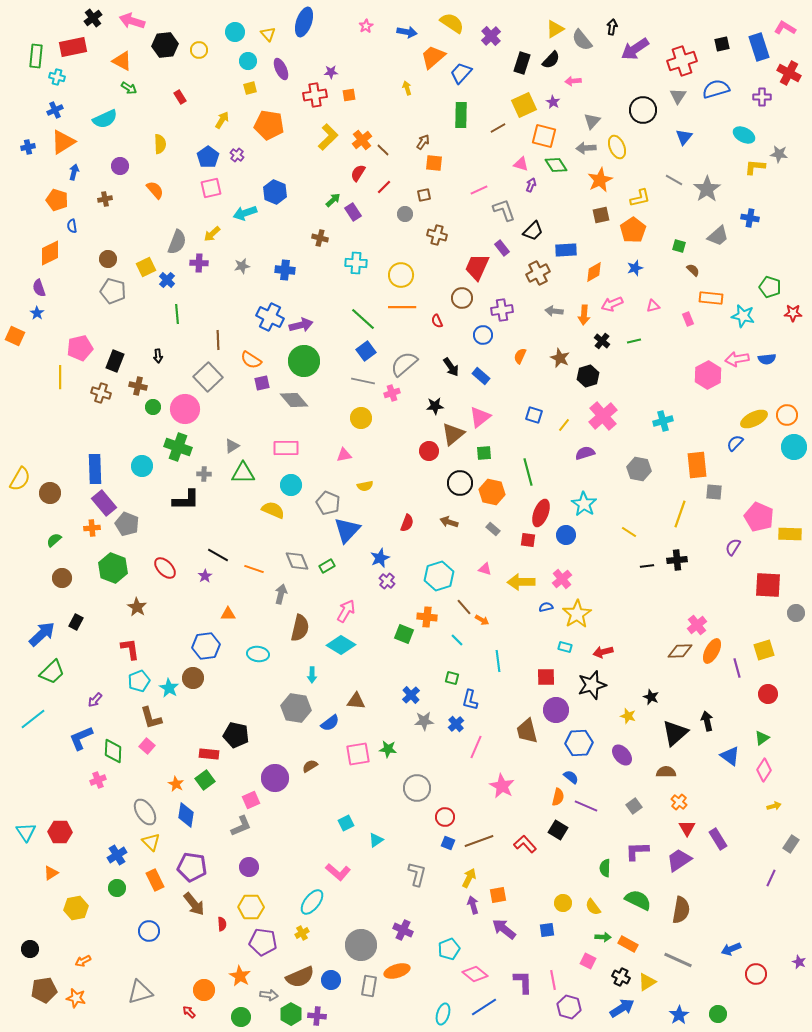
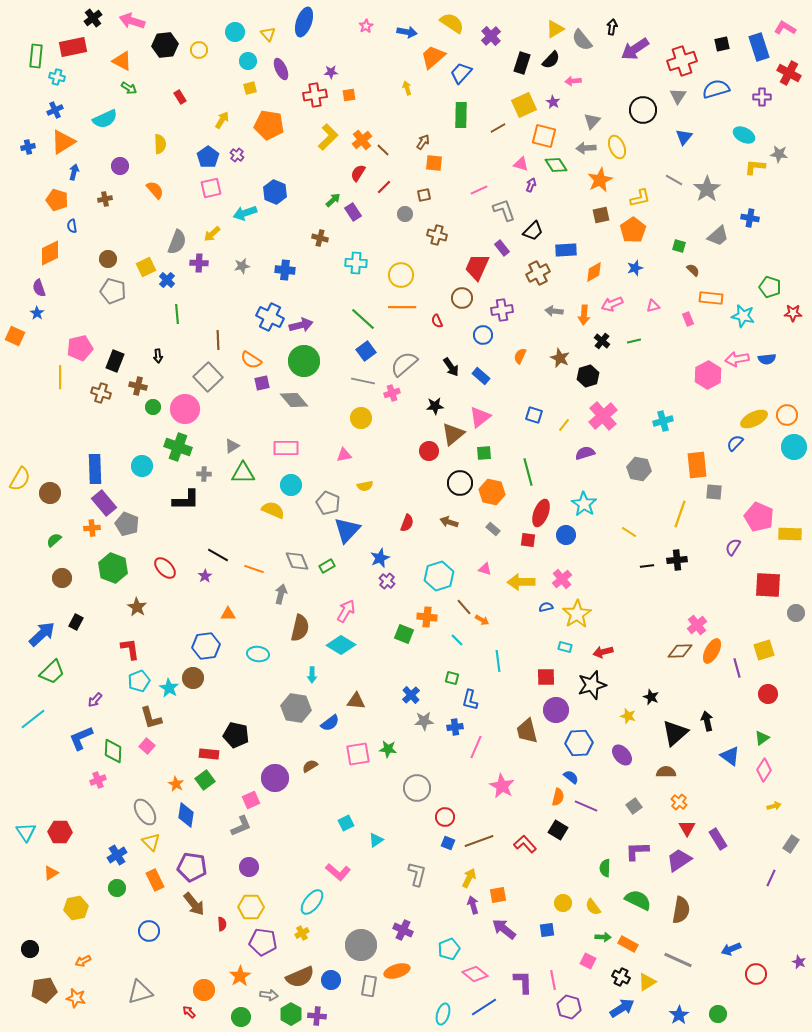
blue cross at (456, 724): moved 1 px left, 3 px down; rotated 35 degrees clockwise
orange star at (240, 976): rotated 10 degrees clockwise
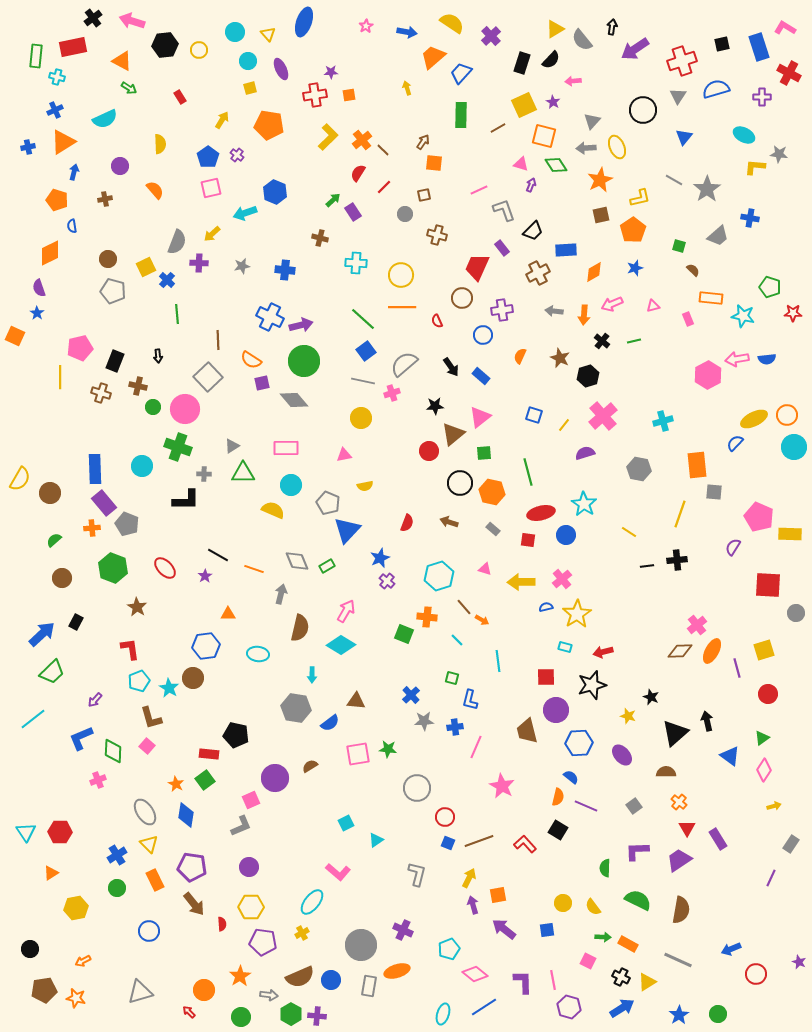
red ellipse at (541, 513): rotated 56 degrees clockwise
yellow triangle at (151, 842): moved 2 px left, 2 px down
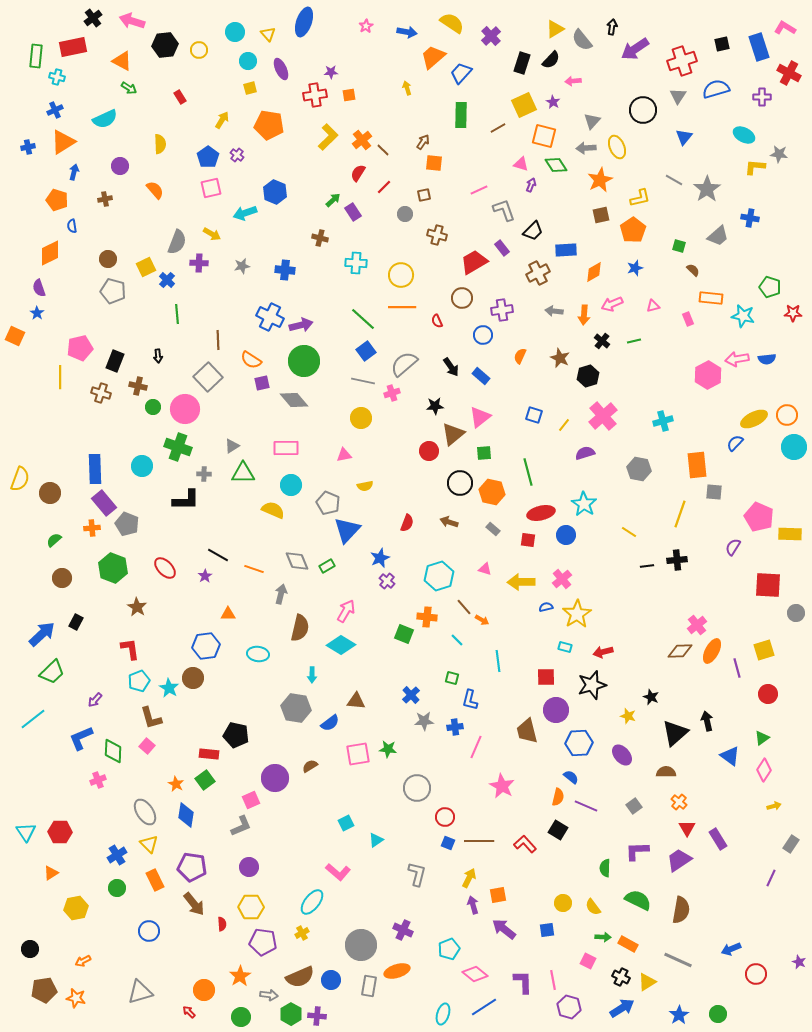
yellow arrow at (212, 234): rotated 108 degrees counterclockwise
red trapezoid at (477, 267): moved 3 px left, 5 px up; rotated 36 degrees clockwise
yellow semicircle at (20, 479): rotated 10 degrees counterclockwise
brown line at (479, 841): rotated 20 degrees clockwise
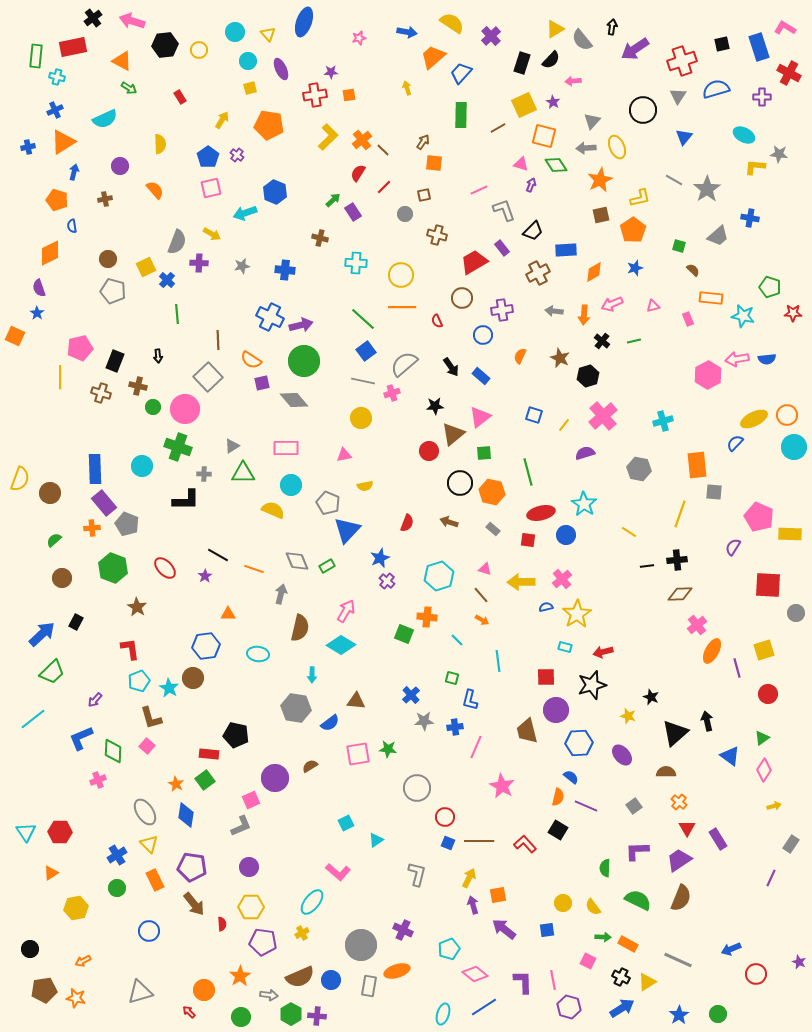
pink star at (366, 26): moved 7 px left, 12 px down; rotated 16 degrees clockwise
brown line at (464, 607): moved 17 px right, 12 px up
brown diamond at (680, 651): moved 57 px up
brown semicircle at (681, 910): moved 12 px up; rotated 12 degrees clockwise
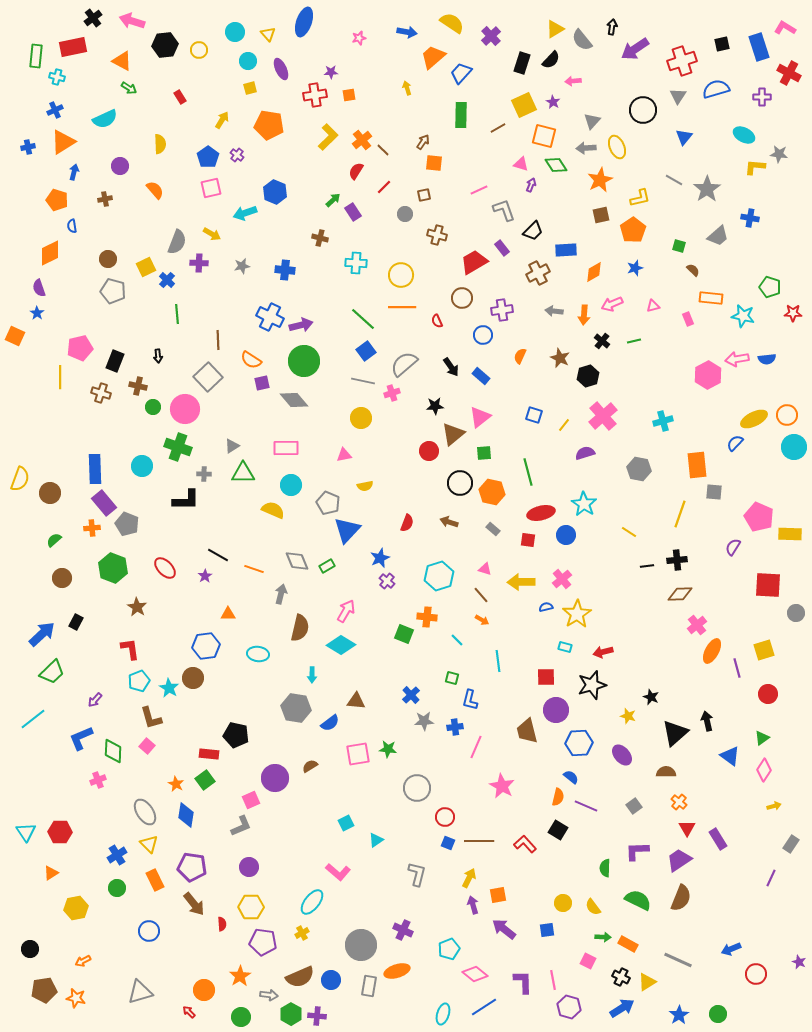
red semicircle at (358, 173): moved 2 px left, 2 px up
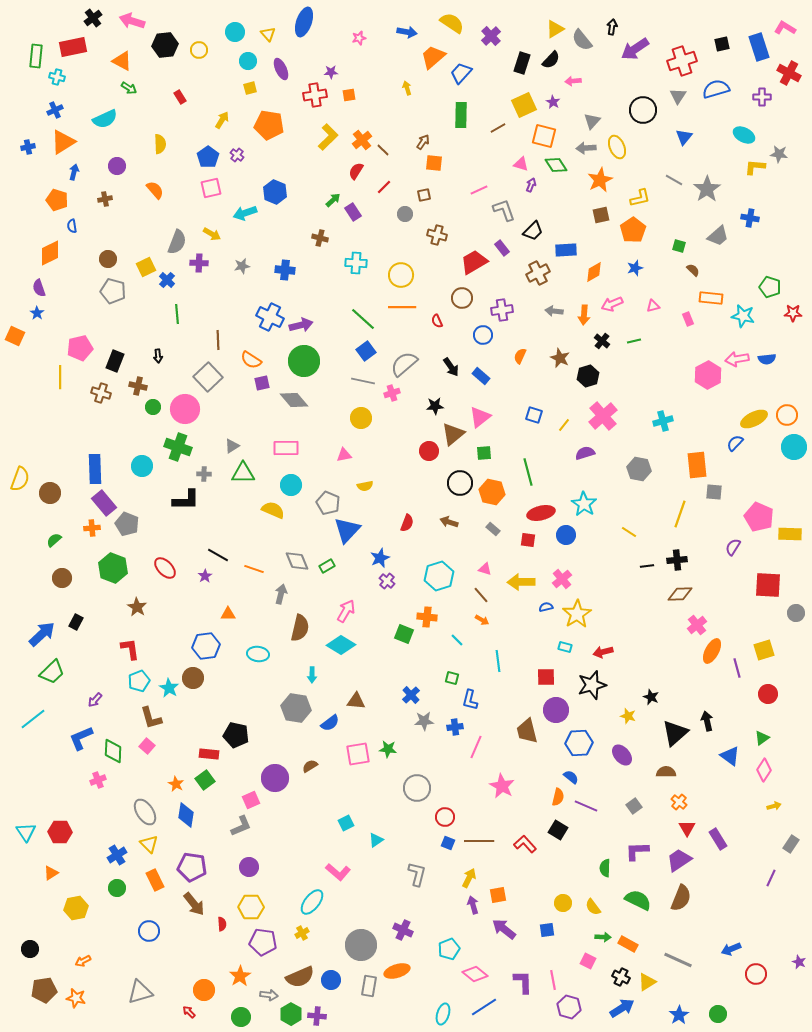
purple circle at (120, 166): moved 3 px left
